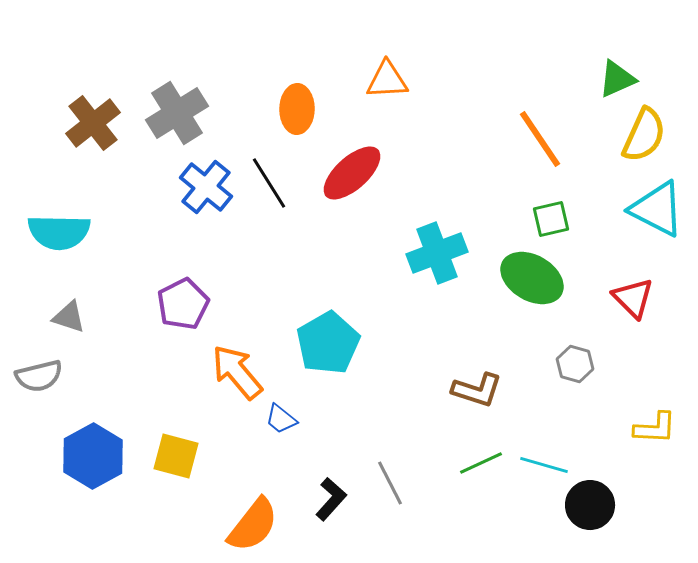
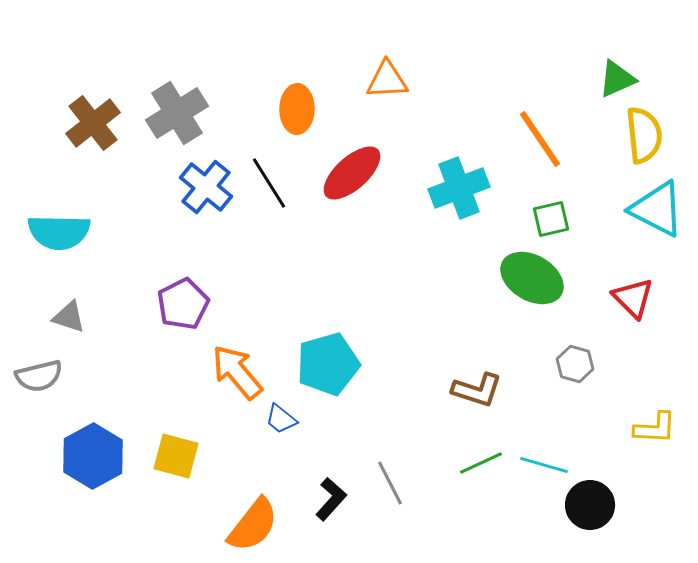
yellow semicircle: rotated 30 degrees counterclockwise
cyan cross: moved 22 px right, 65 px up
cyan pentagon: moved 21 px down; rotated 14 degrees clockwise
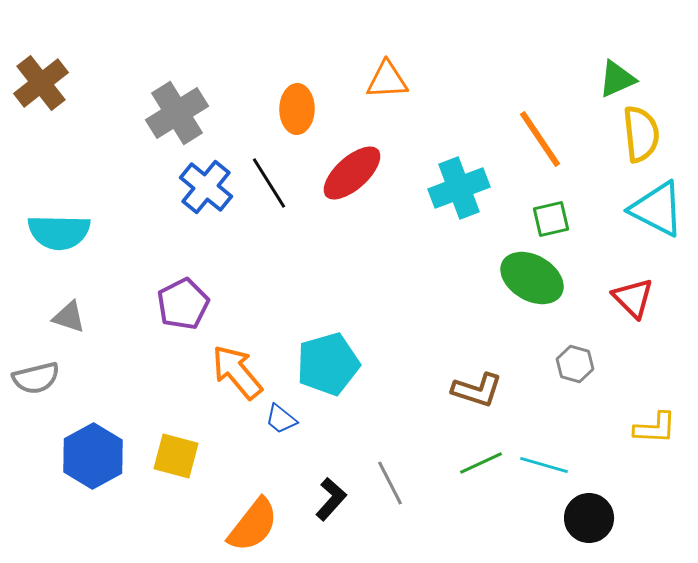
brown cross: moved 52 px left, 40 px up
yellow semicircle: moved 3 px left, 1 px up
gray semicircle: moved 3 px left, 2 px down
black circle: moved 1 px left, 13 px down
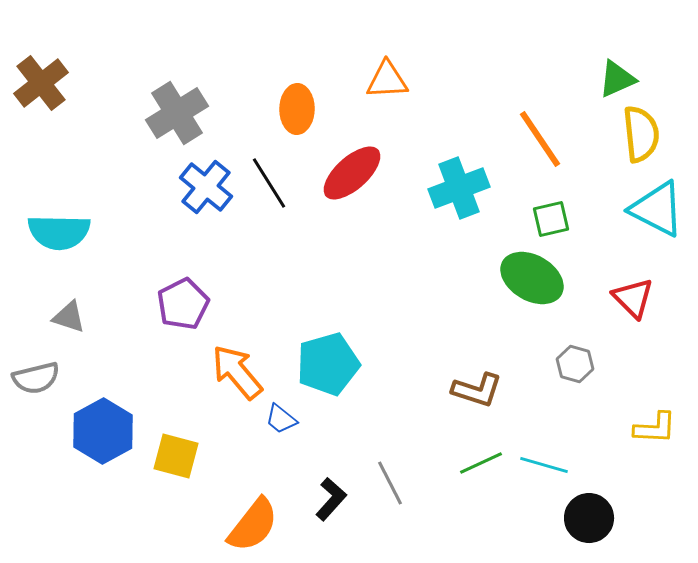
blue hexagon: moved 10 px right, 25 px up
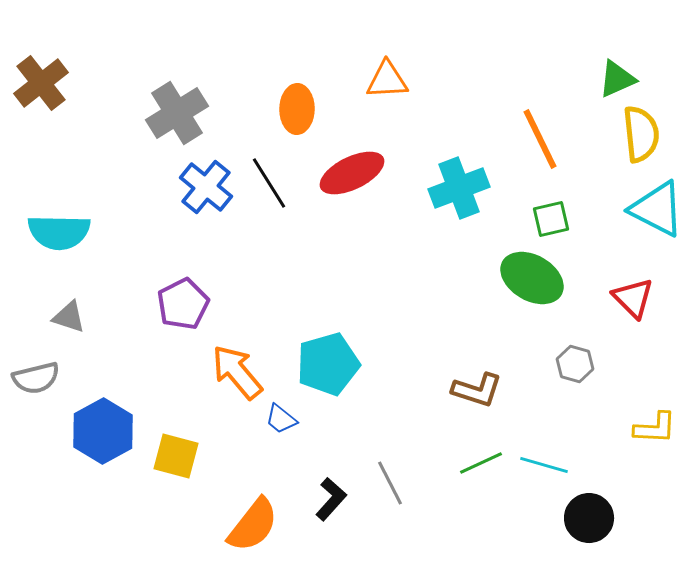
orange line: rotated 8 degrees clockwise
red ellipse: rotated 16 degrees clockwise
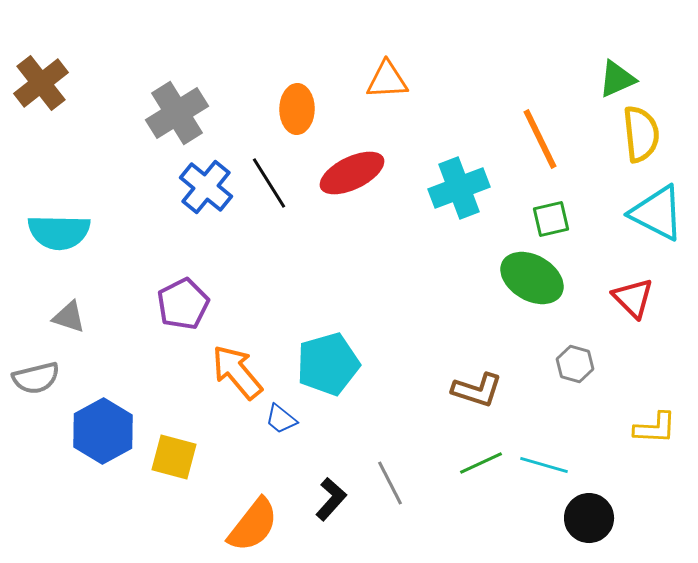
cyan triangle: moved 4 px down
yellow square: moved 2 px left, 1 px down
